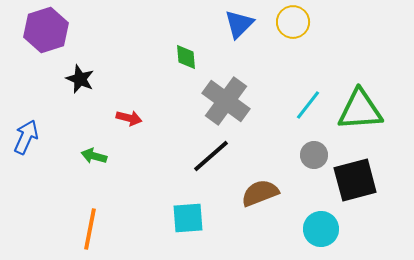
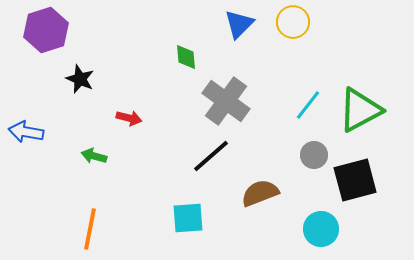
green triangle: rotated 24 degrees counterclockwise
blue arrow: moved 5 px up; rotated 104 degrees counterclockwise
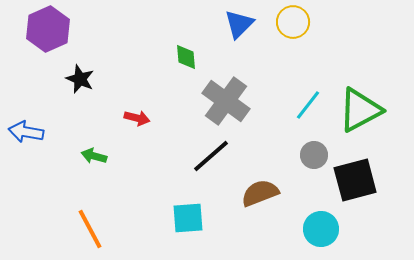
purple hexagon: moved 2 px right, 1 px up; rotated 6 degrees counterclockwise
red arrow: moved 8 px right
orange line: rotated 39 degrees counterclockwise
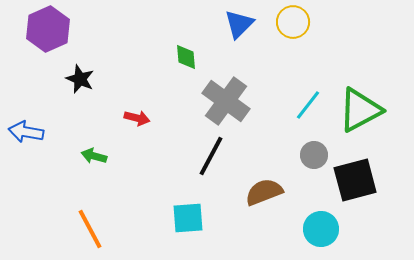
black line: rotated 21 degrees counterclockwise
brown semicircle: moved 4 px right, 1 px up
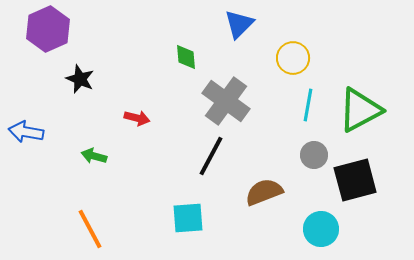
yellow circle: moved 36 px down
cyan line: rotated 28 degrees counterclockwise
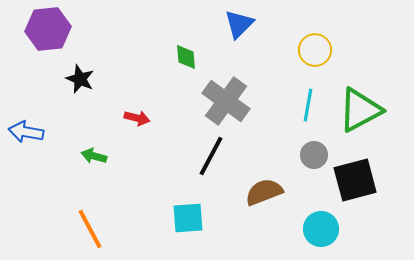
purple hexagon: rotated 18 degrees clockwise
yellow circle: moved 22 px right, 8 px up
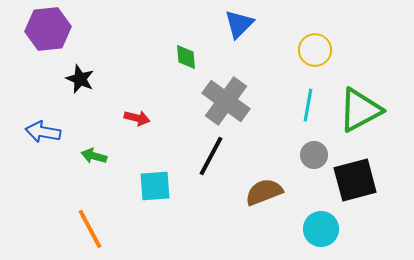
blue arrow: moved 17 px right
cyan square: moved 33 px left, 32 px up
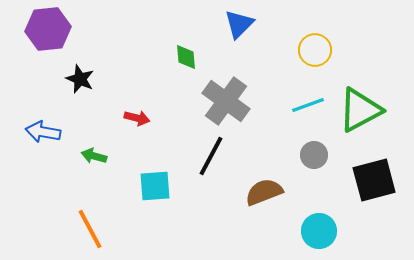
cyan line: rotated 60 degrees clockwise
black square: moved 19 px right
cyan circle: moved 2 px left, 2 px down
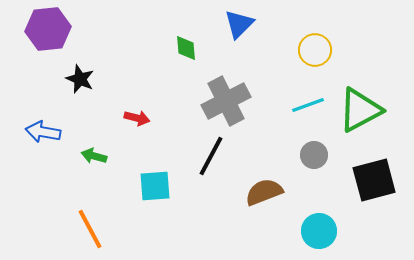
green diamond: moved 9 px up
gray cross: rotated 27 degrees clockwise
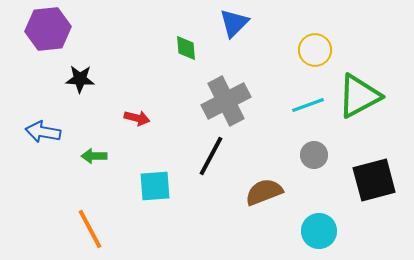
blue triangle: moved 5 px left, 1 px up
black star: rotated 20 degrees counterclockwise
green triangle: moved 1 px left, 14 px up
green arrow: rotated 15 degrees counterclockwise
